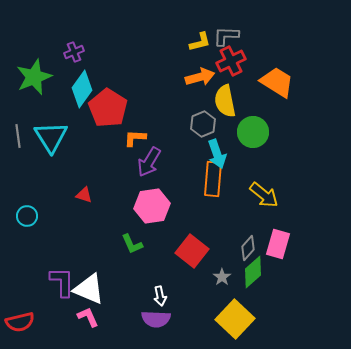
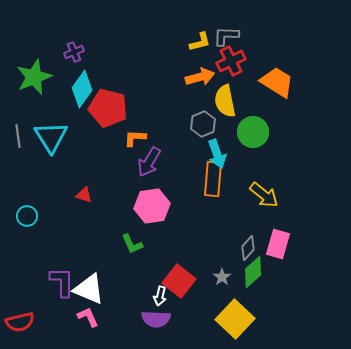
red pentagon: rotated 18 degrees counterclockwise
red square: moved 13 px left, 30 px down
white arrow: rotated 24 degrees clockwise
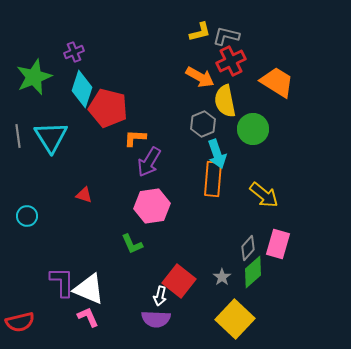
gray L-shape: rotated 12 degrees clockwise
yellow L-shape: moved 10 px up
orange arrow: rotated 44 degrees clockwise
cyan diamond: rotated 18 degrees counterclockwise
green circle: moved 3 px up
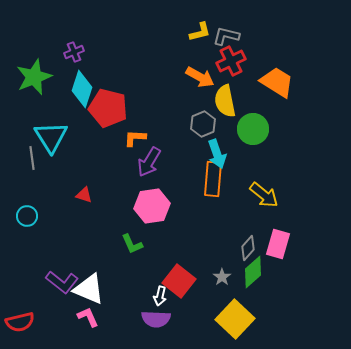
gray line: moved 14 px right, 22 px down
purple L-shape: rotated 128 degrees clockwise
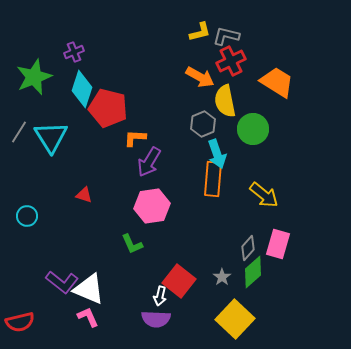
gray line: moved 13 px left, 26 px up; rotated 40 degrees clockwise
